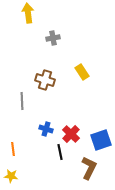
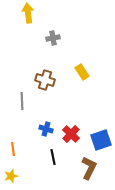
black line: moved 7 px left, 5 px down
yellow star: rotated 24 degrees counterclockwise
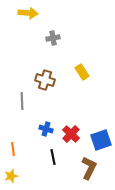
yellow arrow: rotated 102 degrees clockwise
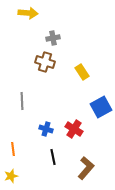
brown cross: moved 18 px up
red cross: moved 3 px right, 5 px up; rotated 12 degrees counterclockwise
blue square: moved 33 px up; rotated 10 degrees counterclockwise
brown L-shape: moved 3 px left; rotated 15 degrees clockwise
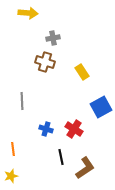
black line: moved 8 px right
brown L-shape: moved 1 px left; rotated 15 degrees clockwise
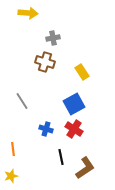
gray line: rotated 30 degrees counterclockwise
blue square: moved 27 px left, 3 px up
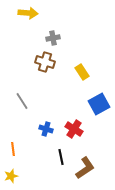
blue square: moved 25 px right
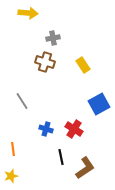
yellow rectangle: moved 1 px right, 7 px up
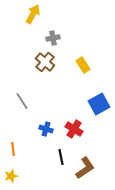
yellow arrow: moved 5 px right, 1 px down; rotated 66 degrees counterclockwise
brown cross: rotated 24 degrees clockwise
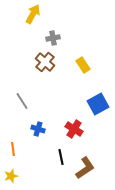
blue square: moved 1 px left
blue cross: moved 8 px left
